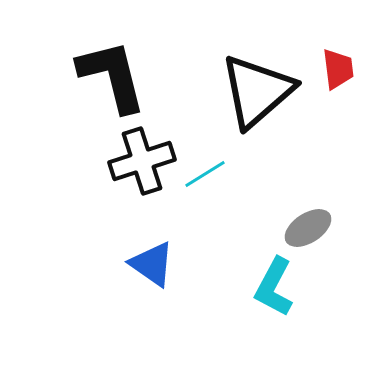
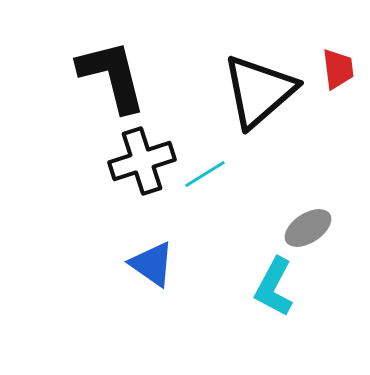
black triangle: moved 2 px right
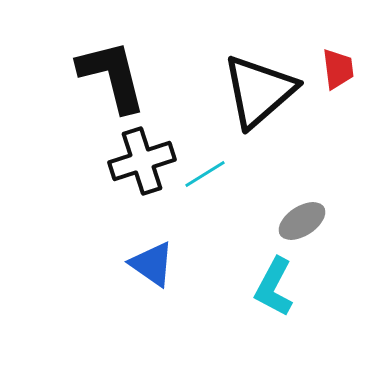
gray ellipse: moved 6 px left, 7 px up
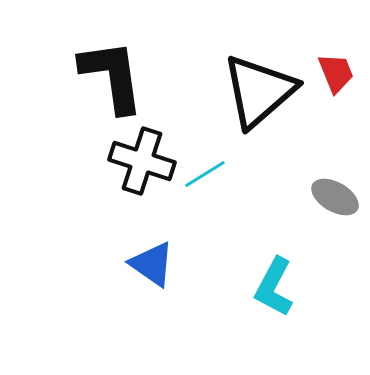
red trapezoid: moved 2 px left, 4 px down; rotated 15 degrees counterclockwise
black L-shape: rotated 6 degrees clockwise
black cross: rotated 36 degrees clockwise
gray ellipse: moved 33 px right, 24 px up; rotated 63 degrees clockwise
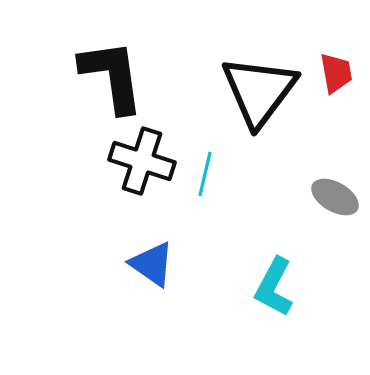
red trapezoid: rotated 12 degrees clockwise
black triangle: rotated 12 degrees counterclockwise
cyan line: rotated 45 degrees counterclockwise
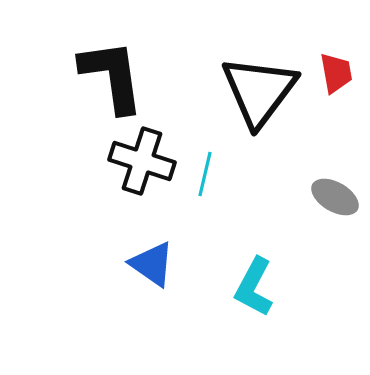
cyan L-shape: moved 20 px left
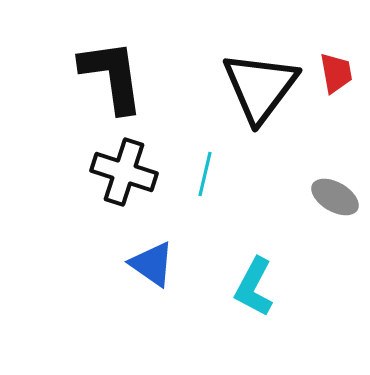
black triangle: moved 1 px right, 4 px up
black cross: moved 18 px left, 11 px down
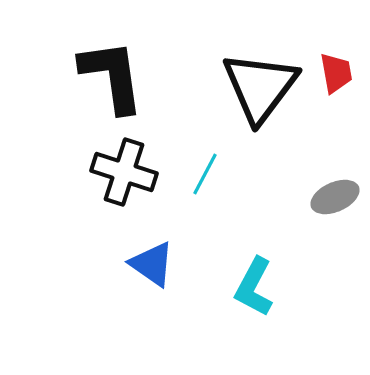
cyan line: rotated 15 degrees clockwise
gray ellipse: rotated 54 degrees counterclockwise
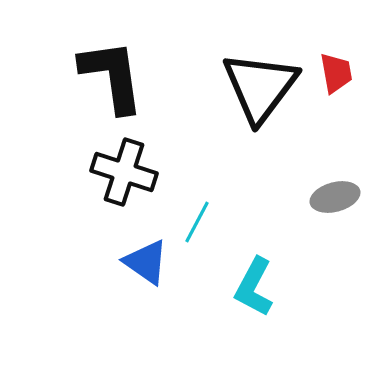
cyan line: moved 8 px left, 48 px down
gray ellipse: rotated 9 degrees clockwise
blue triangle: moved 6 px left, 2 px up
